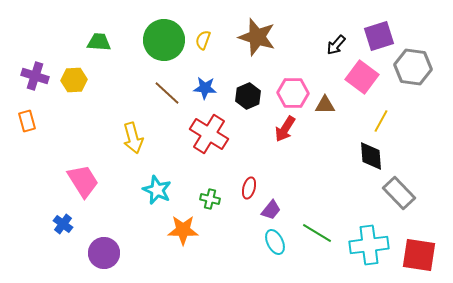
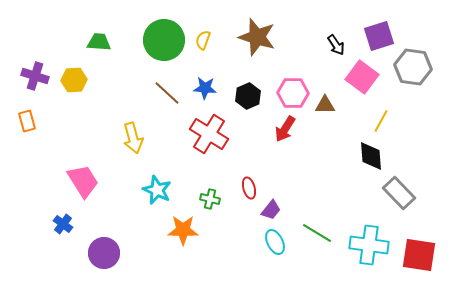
black arrow: rotated 75 degrees counterclockwise
red ellipse: rotated 30 degrees counterclockwise
cyan cross: rotated 15 degrees clockwise
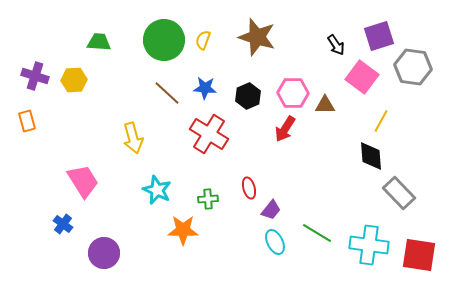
green cross: moved 2 px left; rotated 18 degrees counterclockwise
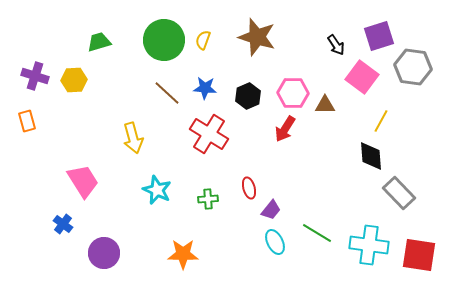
green trapezoid: rotated 20 degrees counterclockwise
orange star: moved 24 px down
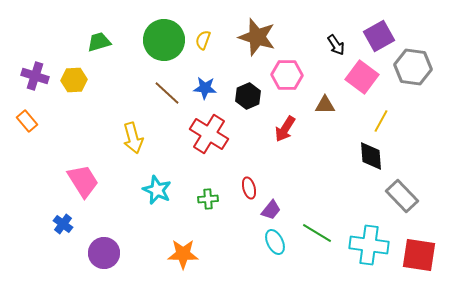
purple square: rotated 12 degrees counterclockwise
pink hexagon: moved 6 px left, 18 px up
orange rectangle: rotated 25 degrees counterclockwise
gray rectangle: moved 3 px right, 3 px down
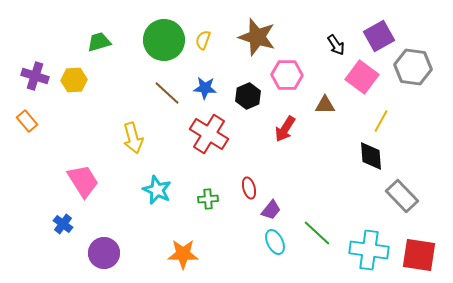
green line: rotated 12 degrees clockwise
cyan cross: moved 5 px down
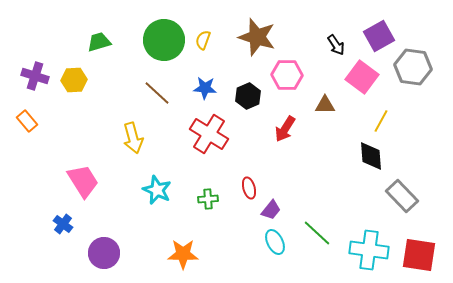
brown line: moved 10 px left
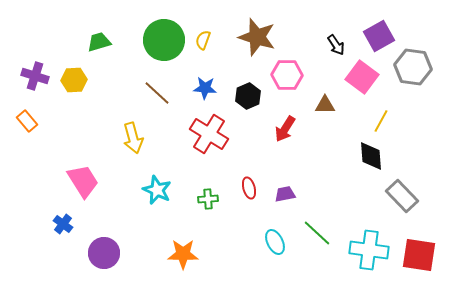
purple trapezoid: moved 14 px right, 16 px up; rotated 140 degrees counterclockwise
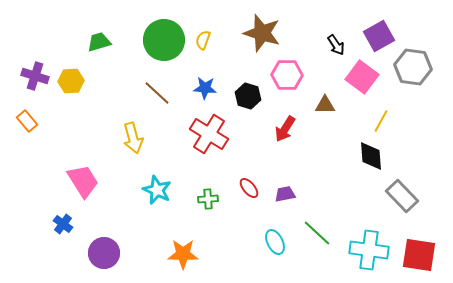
brown star: moved 5 px right, 4 px up
yellow hexagon: moved 3 px left, 1 px down
black hexagon: rotated 20 degrees counterclockwise
red ellipse: rotated 25 degrees counterclockwise
